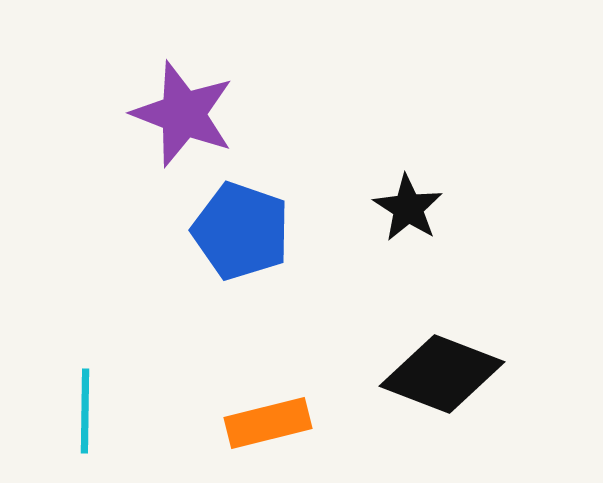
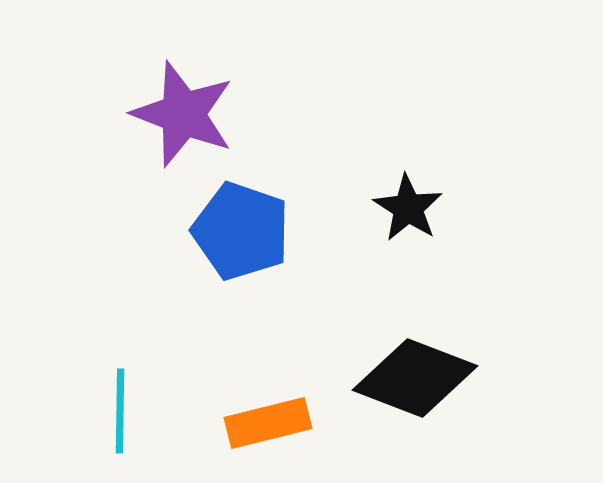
black diamond: moved 27 px left, 4 px down
cyan line: moved 35 px right
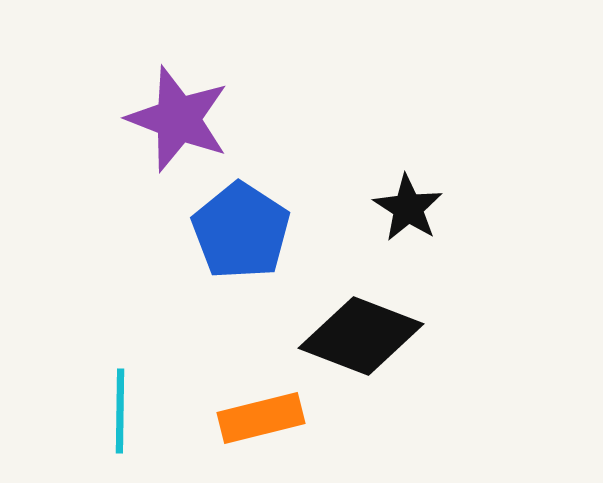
purple star: moved 5 px left, 5 px down
blue pentagon: rotated 14 degrees clockwise
black diamond: moved 54 px left, 42 px up
orange rectangle: moved 7 px left, 5 px up
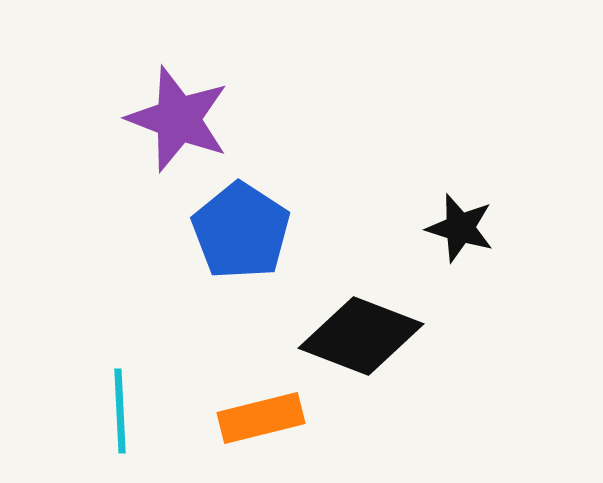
black star: moved 52 px right, 20 px down; rotated 16 degrees counterclockwise
cyan line: rotated 4 degrees counterclockwise
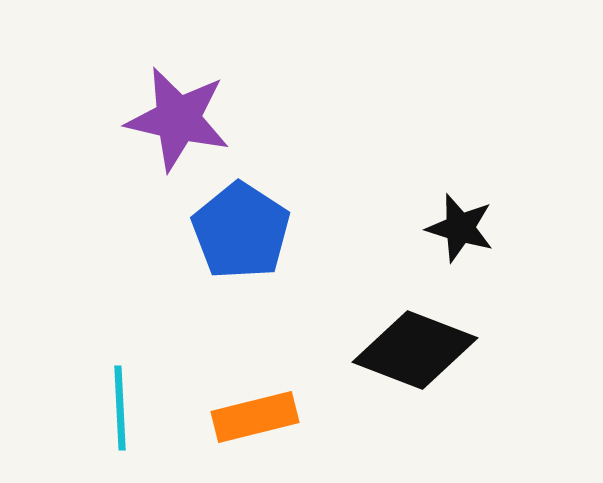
purple star: rotated 8 degrees counterclockwise
black diamond: moved 54 px right, 14 px down
cyan line: moved 3 px up
orange rectangle: moved 6 px left, 1 px up
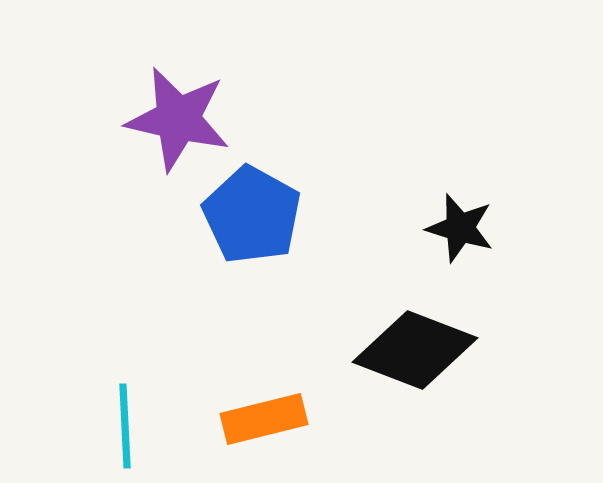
blue pentagon: moved 11 px right, 16 px up; rotated 4 degrees counterclockwise
cyan line: moved 5 px right, 18 px down
orange rectangle: moved 9 px right, 2 px down
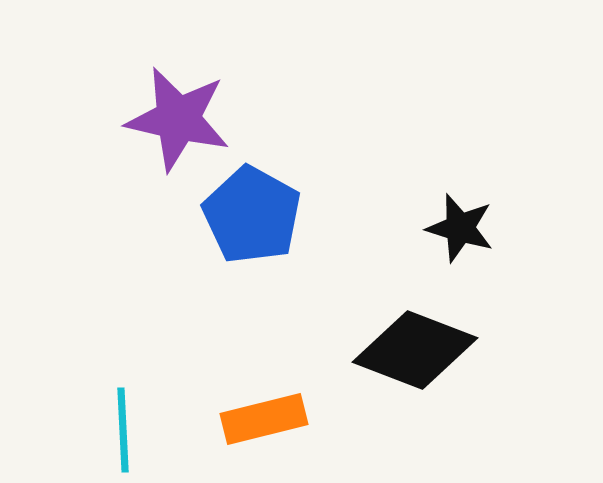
cyan line: moved 2 px left, 4 px down
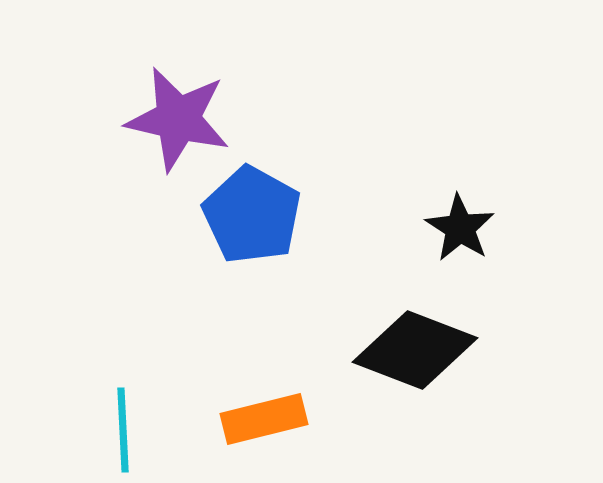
black star: rotated 16 degrees clockwise
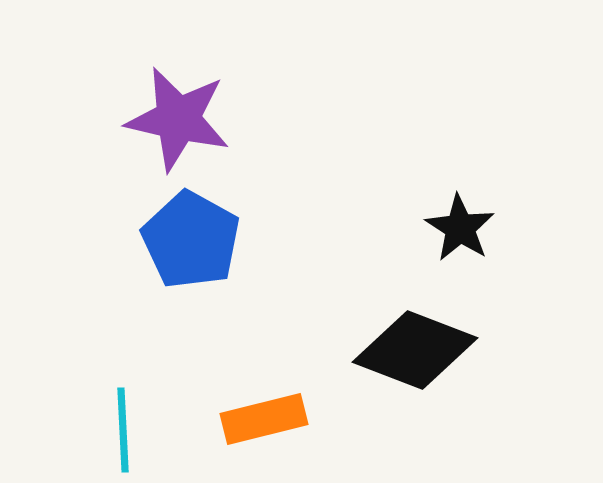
blue pentagon: moved 61 px left, 25 px down
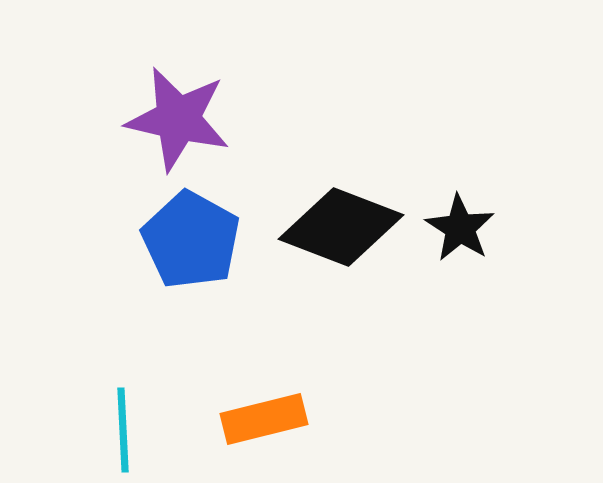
black diamond: moved 74 px left, 123 px up
